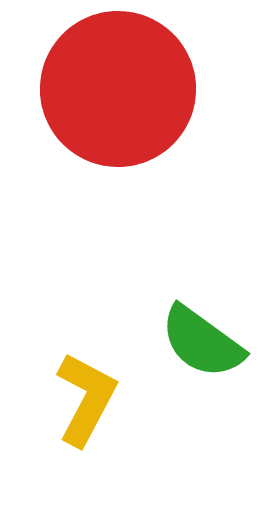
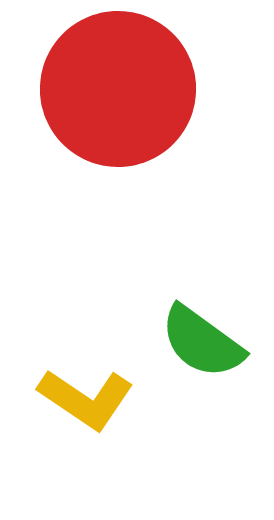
yellow L-shape: rotated 96 degrees clockwise
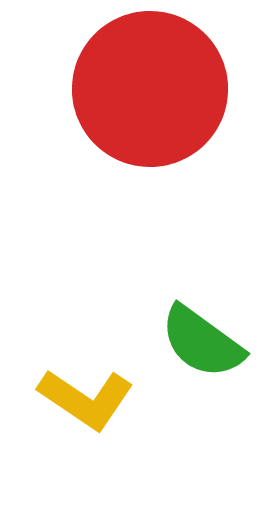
red circle: moved 32 px right
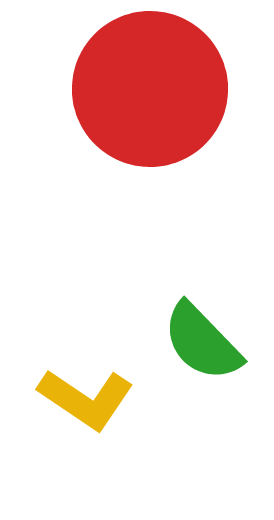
green semicircle: rotated 10 degrees clockwise
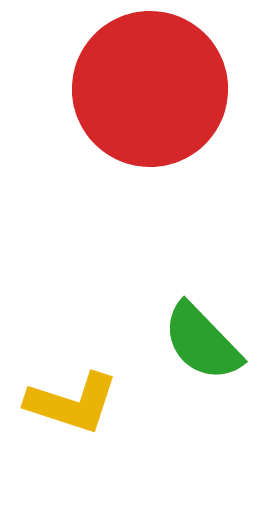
yellow L-shape: moved 14 px left, 4 px down; rotated 16 degrees counterclockwise
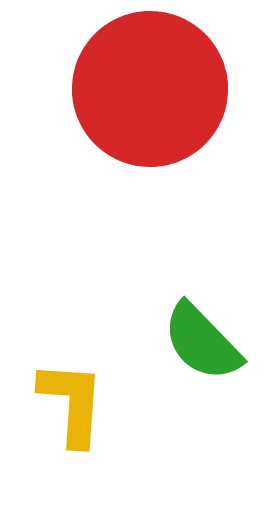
yellow L-shape: rotated 104 degrees counterclockwise
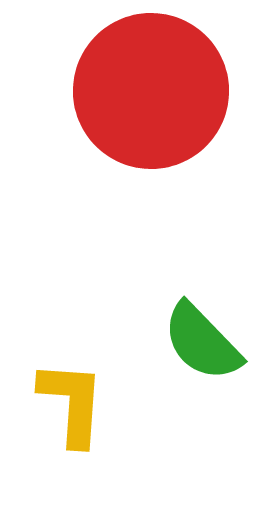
red circle: moved 1 px right, 2 px down
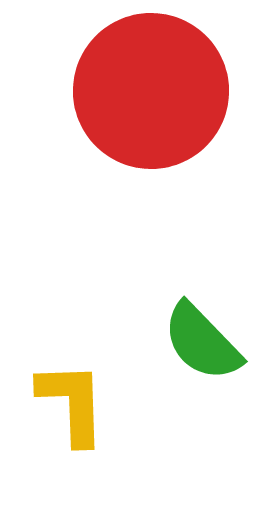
yellow L-shape: rotated 6 degrees counterclockwise
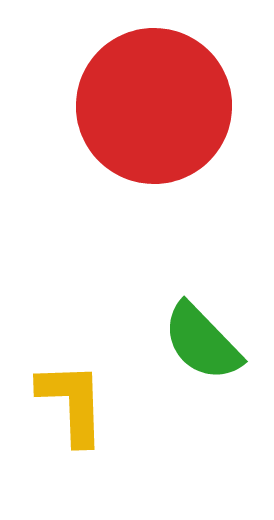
red circle: moved 3 px right, 15 px down
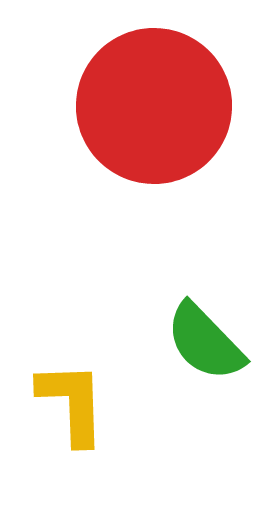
green semicircle: moved 3 px right
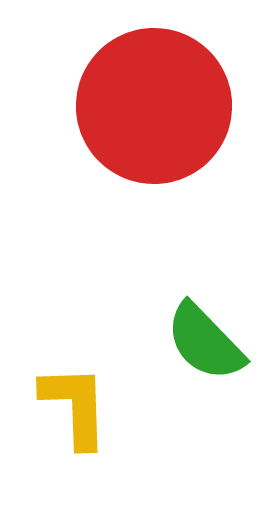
yellow L-shape: moved 3 px right, 3 px down
